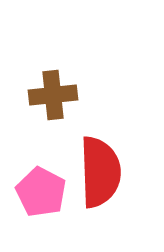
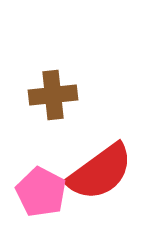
red semicircle: rotated 56 degrees clockwise
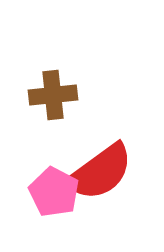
pink pentagon: moved 13 px right
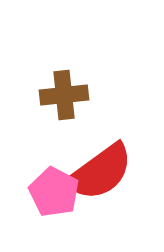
brown cross: moved 11 px right
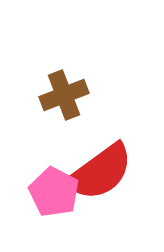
brown cross: rotated 15 degrees counterclockwise
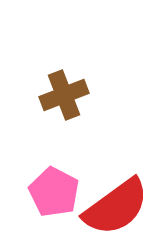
red semicircle: moved 16 px right, 35 px down
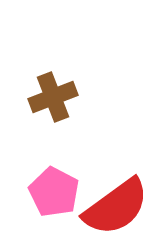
brown cross: moved 11 px left, 2 px down
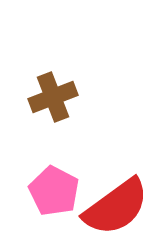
pink pentagon: moved 1 px up
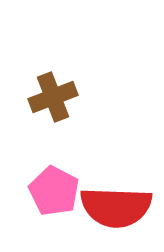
red semicircle: rotated 38 degrees clockwise
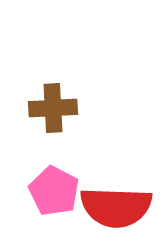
brown cross: moved 11 px down; rotated 18 degrees clockwise
